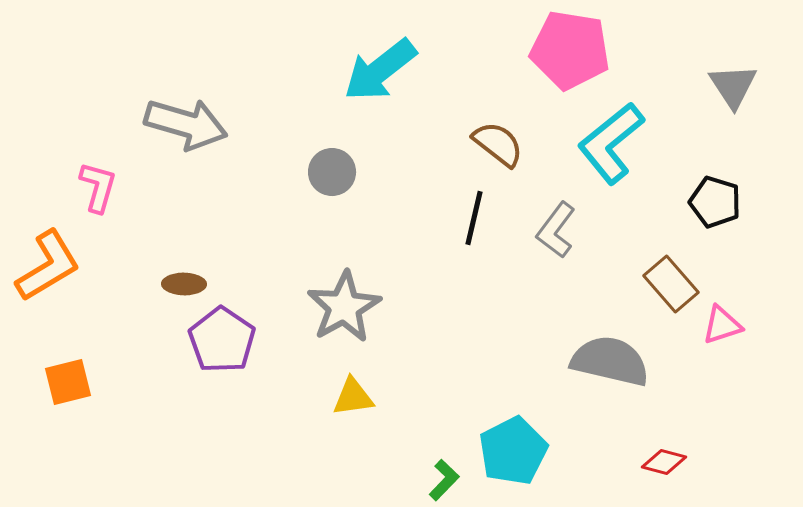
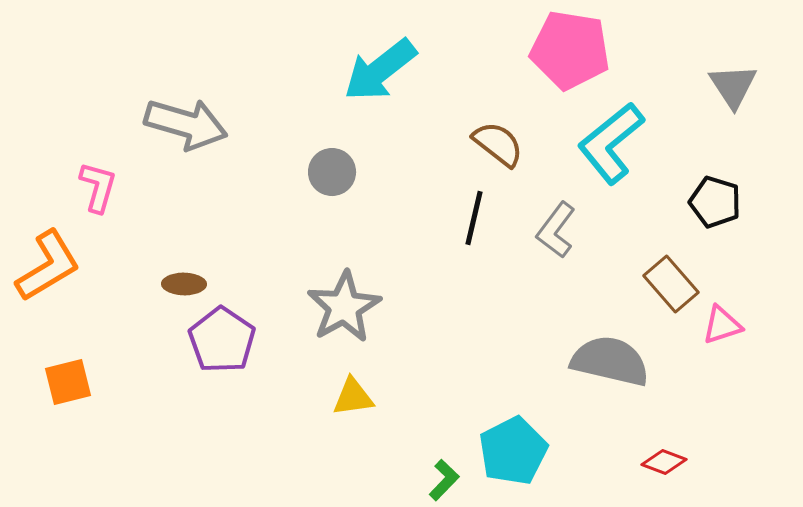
red diamond: rotated 6 degrees clockwise
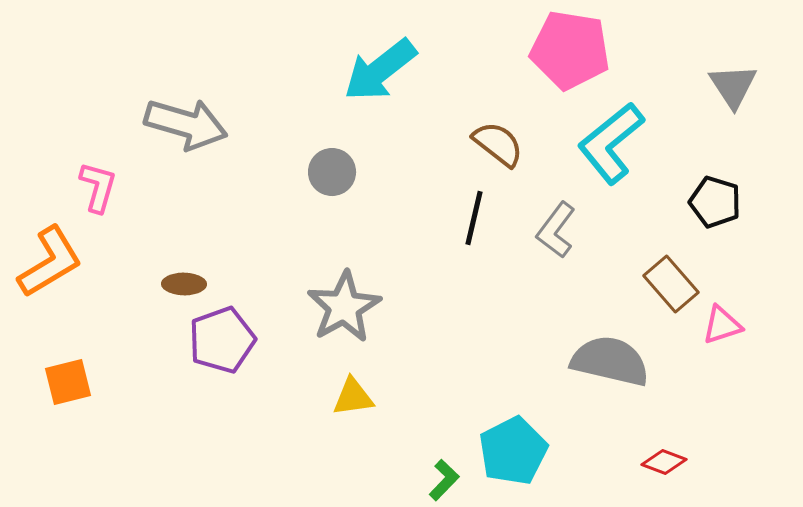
orange L-shape: moved 2 px right, 4 px up
purple pentagon: rotated 18 degrees clockwise
